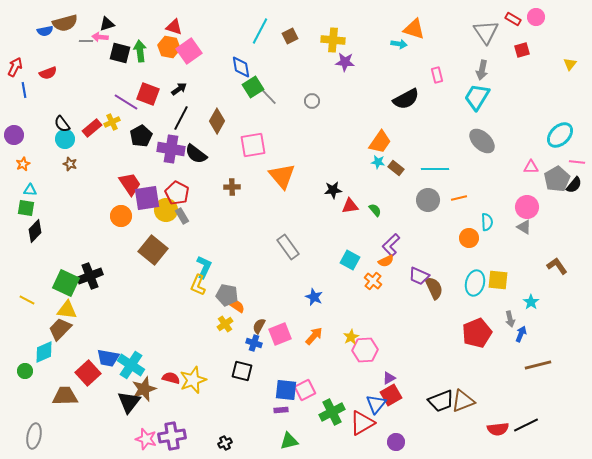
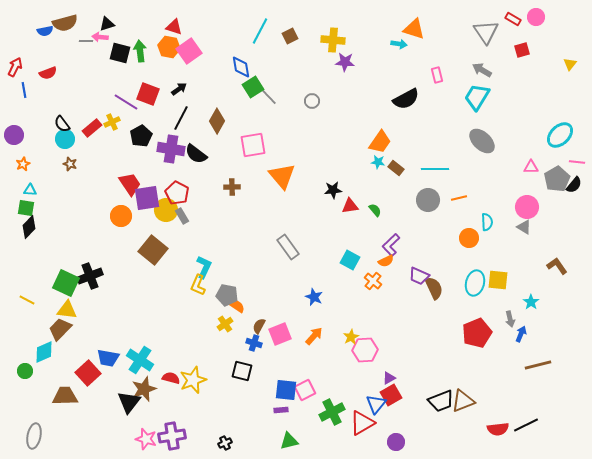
gray arrow at (482, 70): rotated 108 degrees clockwise
black diamond at (35, 231): moved 6 px left, 4 px up
cyan cross at (131, 365): moved 9 px right, 5 px up
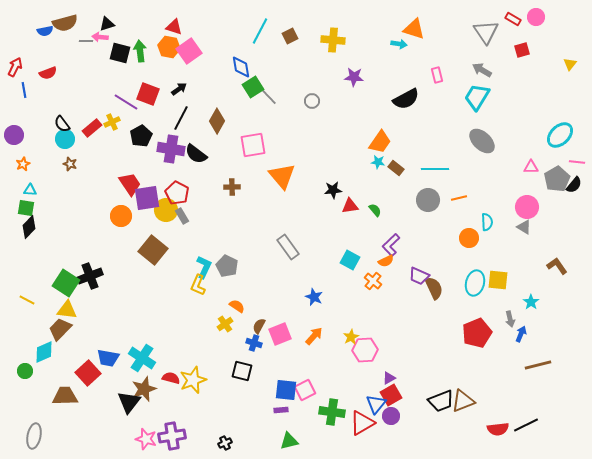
purple star at (345, 62): moved 9 px right, 15 px down
green square at (66, 283): rotated 8 degrees clockwise
gray pentagon at (227, 295): moved 29 px up; rotated 15 degrees clockwise
cyan cross at (140, 360): moved 2 px right, 2 px up
green cross at (332, 412): rotated 35 degrees clockwise
purple circle at (396, 442): moved 5 px left, 26 px up
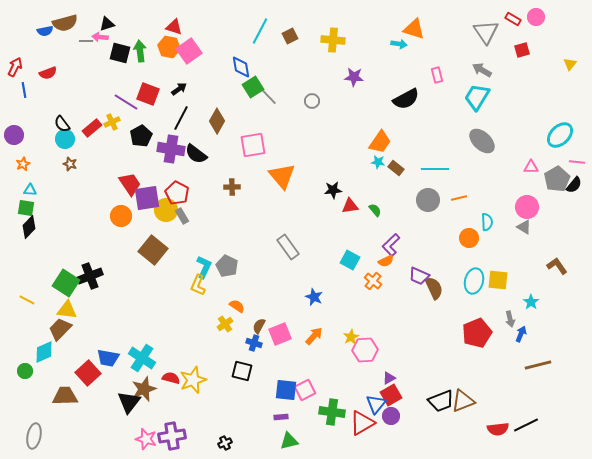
cyan ellipse at (475, 283): moved 1 px left, 2 px up
purple rectangle at (281, 410): moved 7 px down
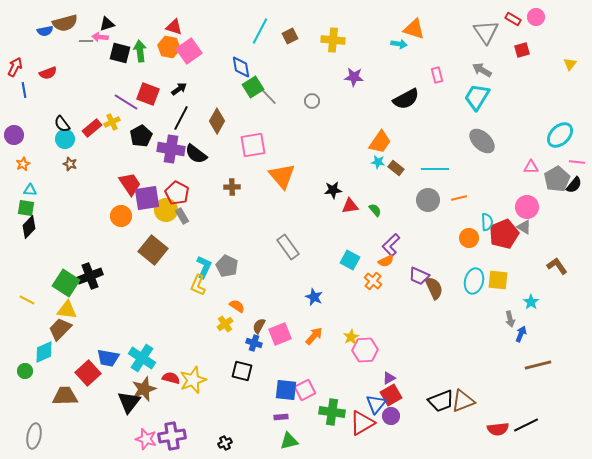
red pentagon at (477, 333): moved 27 px right, 99 px up
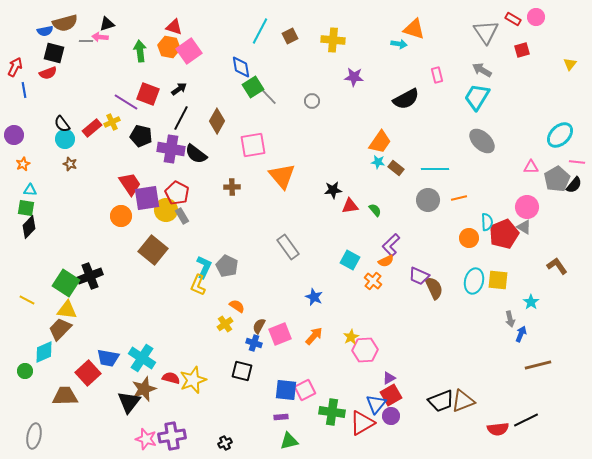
black square at (120, 53): moved 66 px left
black pentagon at (141, 136): rotated 30 degrees counterclockwise
black line at (526, 425): moved 5 px up
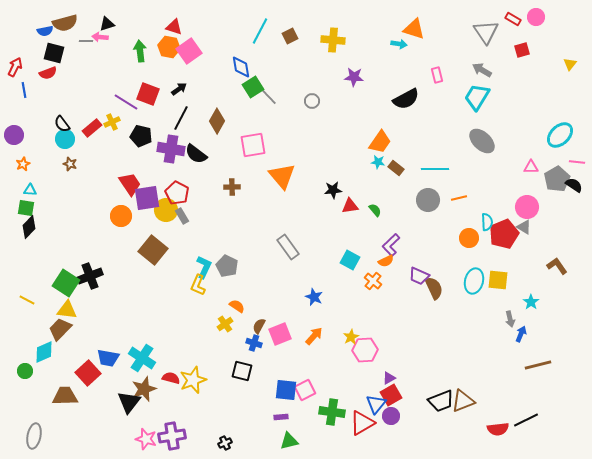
black semicircle at (574, 185): rotated 96 degrees counterclockwise
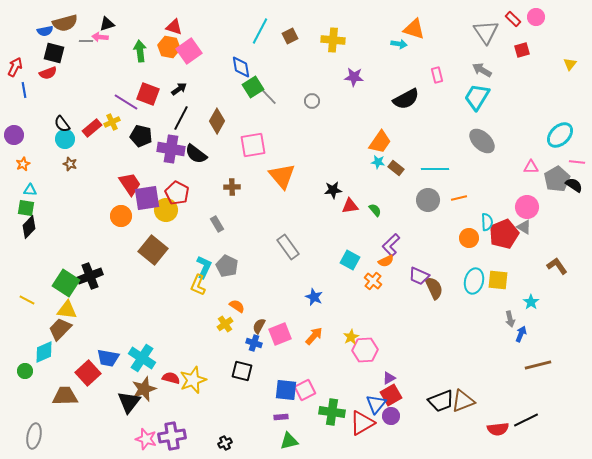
red rectangle at (513, 19): rotated 14 degrees clockwise
gray rectangle at (182, 216): moved 35 px right, 8 px down
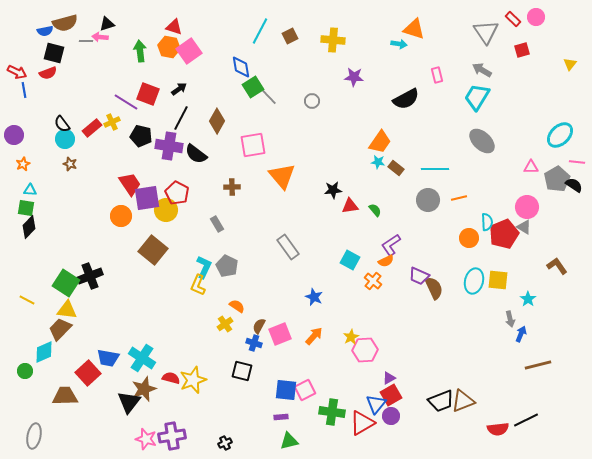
red arrow at (15, 67): moved 2 px right, 5 px down; rotated 90 degrees clockwise
purple cross at (171, 149): moved 2 px left, 3 px up
purple L-shape at (391, 245): rotated 10 degrees clockwise
cyan star at (531, 302): moved 3 px left, 3 px up
